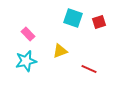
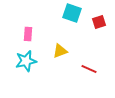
cyan square: moved 1 px left, 5 px up
pink rectangle: rotated 48 degrees clockwise
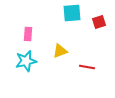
cyan square: rotated 24 degrees counterclockwise
red line: moved 2 px left, 2 px up; rotated 14 degrees counterclockwise
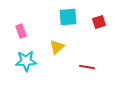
cyan square: moved 4 px left, 4 px down
pink rectangle: moved 7 px left, 3 px up; rotated 24 degrees counterclockwise
yellow triangle: moved 3 px left, 4 px up; rotated 21 degrees counterclockwise
cyan star: rotated 10 degrees clockwise
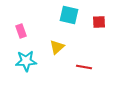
cyan square: moved 1 px right, 2 px up; rotated 18 degrees clockwise
red square: rotated 16 degrees clockwise
red line: moved 3 px left
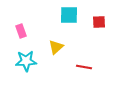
cyan square: rotated 12 degrees counterclockwise
yellow triangle: moved 1 px left
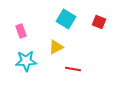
cyan square: moved 3 px left, 4 px down; rotated 30 degrees clockwise
red square: rotated 24 degrees clockwise
yellow triangle: rotated 14 degrees clockwise
red line: moved 11 px left, 2 px down
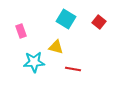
red square: rotated 16 degrees clockwise
yellow triangle: rotated 42 degrees clockwise
cyan star: moved 8 px right, 1 px down
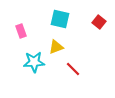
cyan square: moved 6 px left; rotated 18 degrees counterclockwise
yellow triangle: rotated 35 degrees counterclockwise
red line: rotated 35 degrees clockwise
